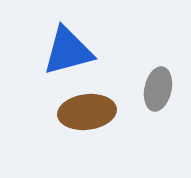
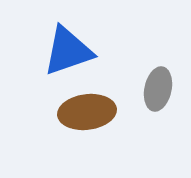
blue triangle: rotated 4 degrees counterclockwise
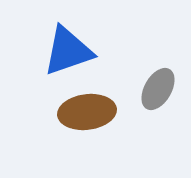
gray ellipse: rotated 18 degrees clockwise
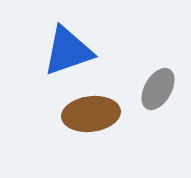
brown ellipse: moved 4 px right, 2 px down
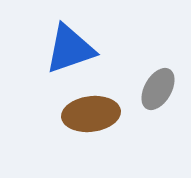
blue triangle: moved 2 px right, 2 px up
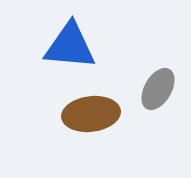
blue triangle: moved 3 px up; rotated 24 degrees clockwise
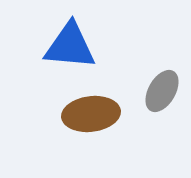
gray ellipse: moved 4 px right, 2 px down
